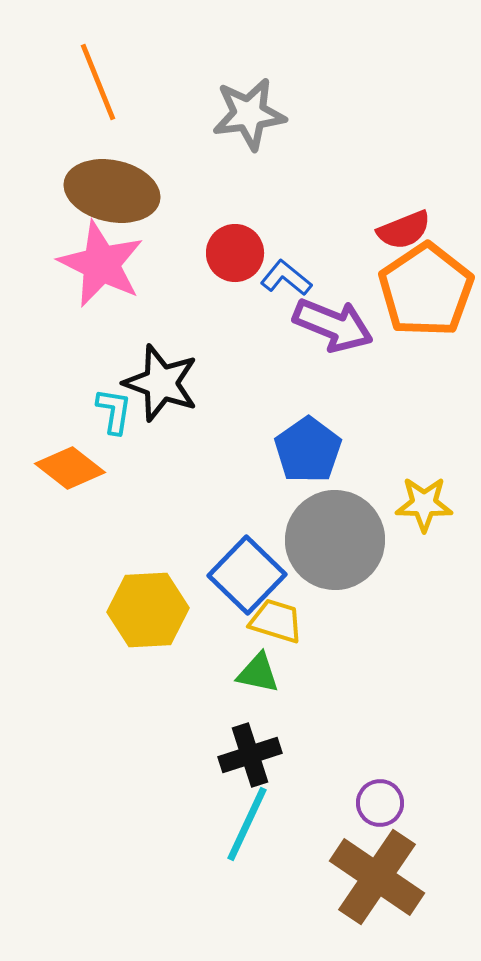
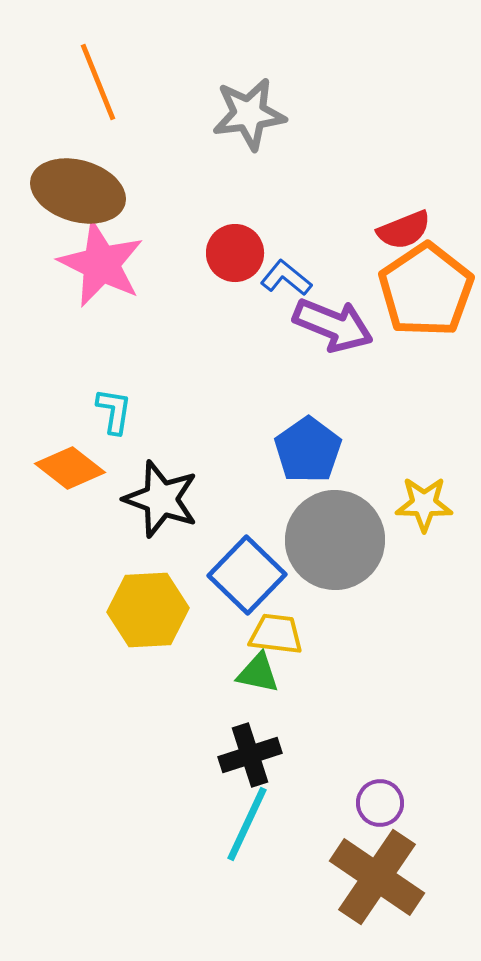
brown ellipse: moved 34 px left; rotated 4 degrees clockwise
black star: moved 116 px down
yellow trapezoid: moved 13 px down; rotated 10 degrees counterclockwise
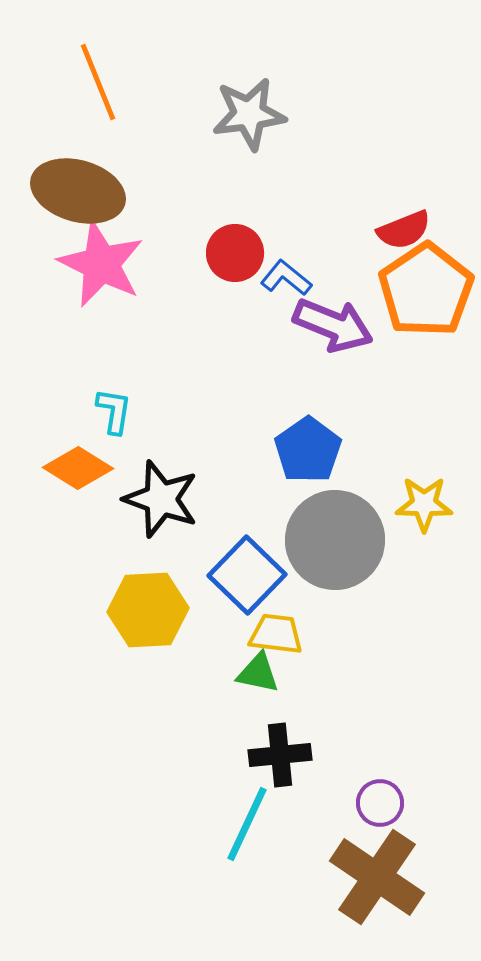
orange diamond: moved 8 px right; rotated 6 degrees counterclockwise
black cross: moved 30 px right; rotated 12 degrees clockwise
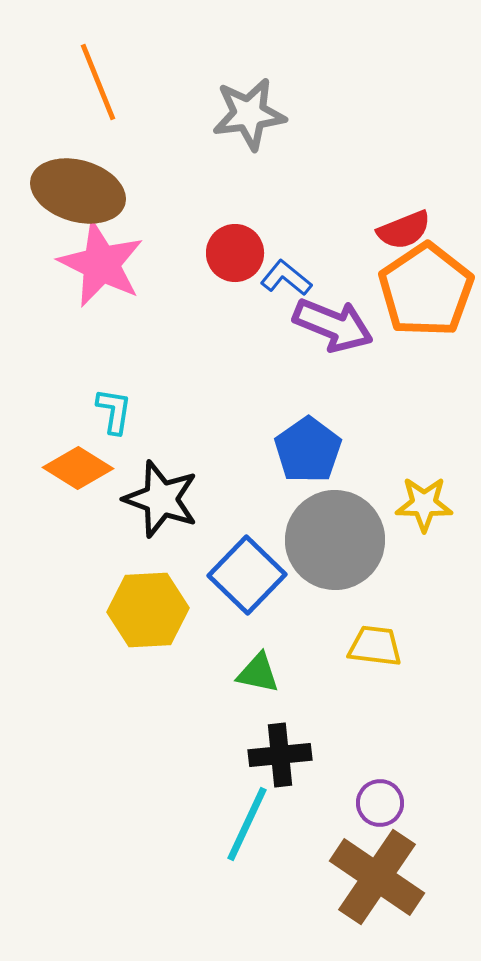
yellow trapezoid: moved 99 px right, 12 px down
